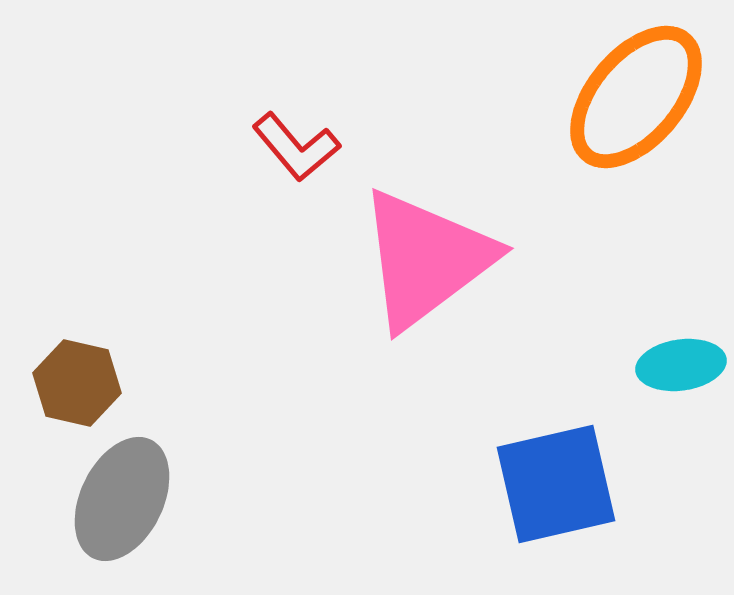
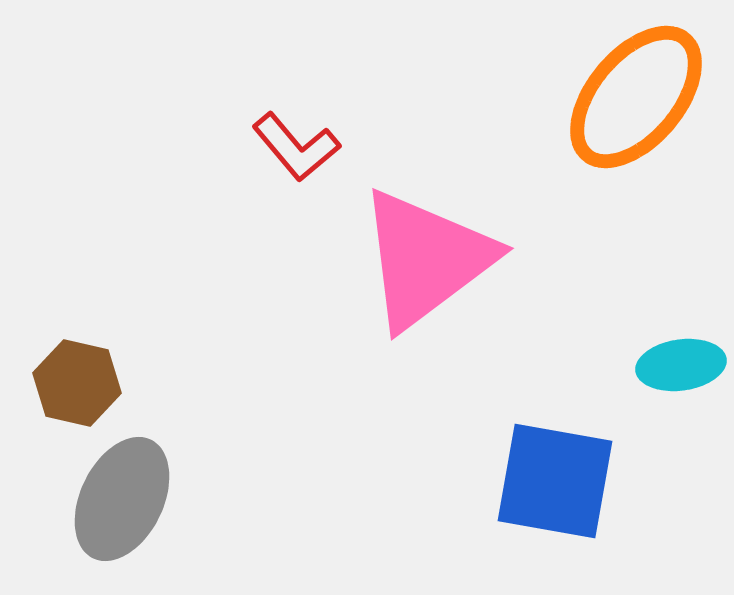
blue square: moved 1 px left, 3 px up; rotated 23 degrees clockwise
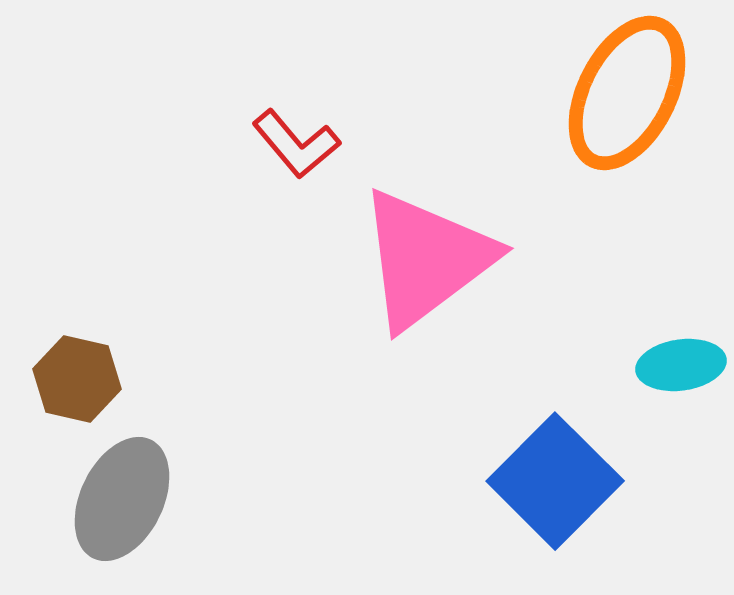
orange ellipse: moved 9 px left, 4 px up; rotated 13 degrees counterclockwise
red L-shape: moved 3 px up
brown hexagon: moved 4 px up
blue square: rotated 35 degrees clockwise
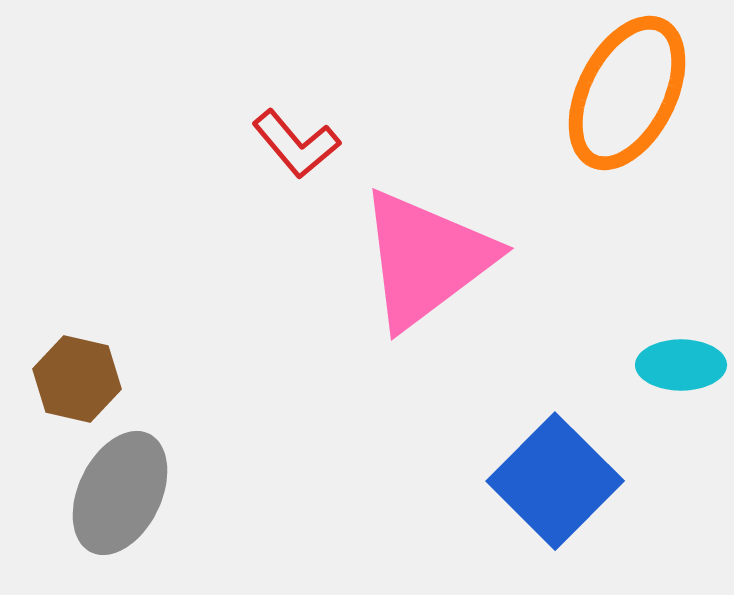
cyan ellipse: rotated 8 degrees clockwise
gray ellipse: moved 2 px left, 6 px up
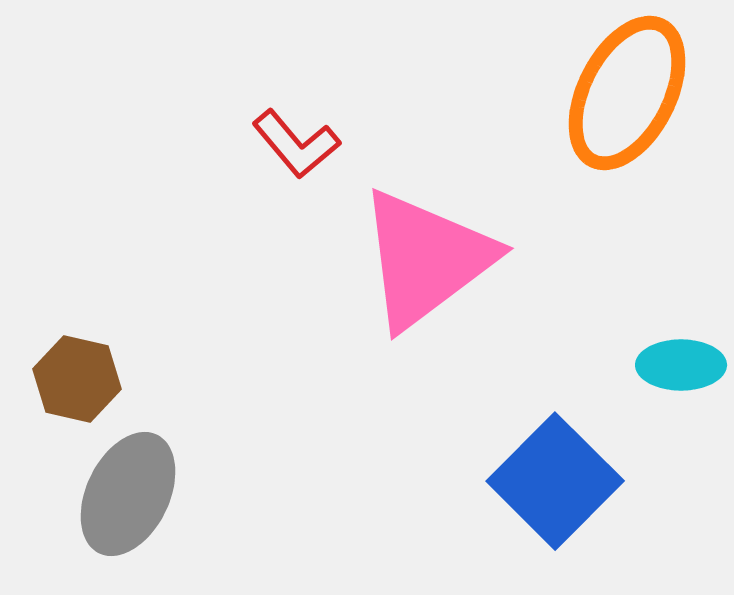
gray ellipse: moved 8 px right, 1 px down
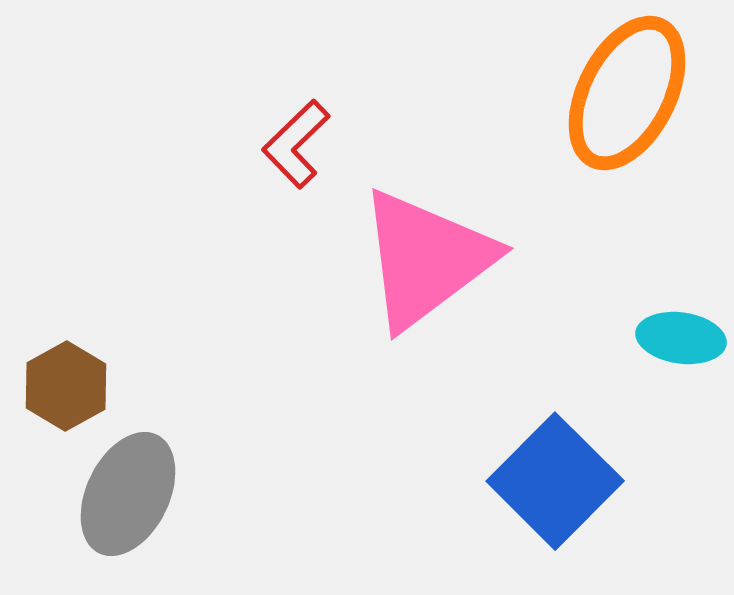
red L-shape: rotated 86 degrees clockwise
cyan ellipse: moved 27 px up; rotated 8 degrees clockwise
brown hexagon: moved 11 px left, 7 px down; rotated 18 degrees clockwise
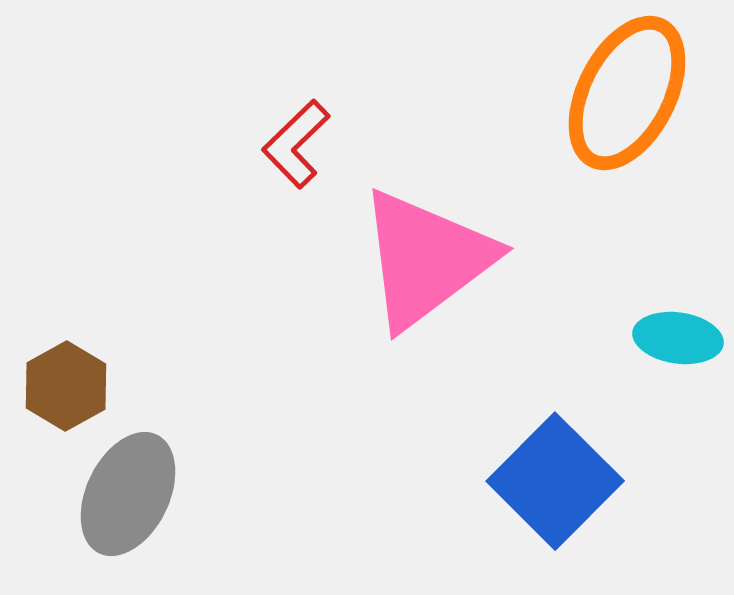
cyan ellipse: moved 3 px left
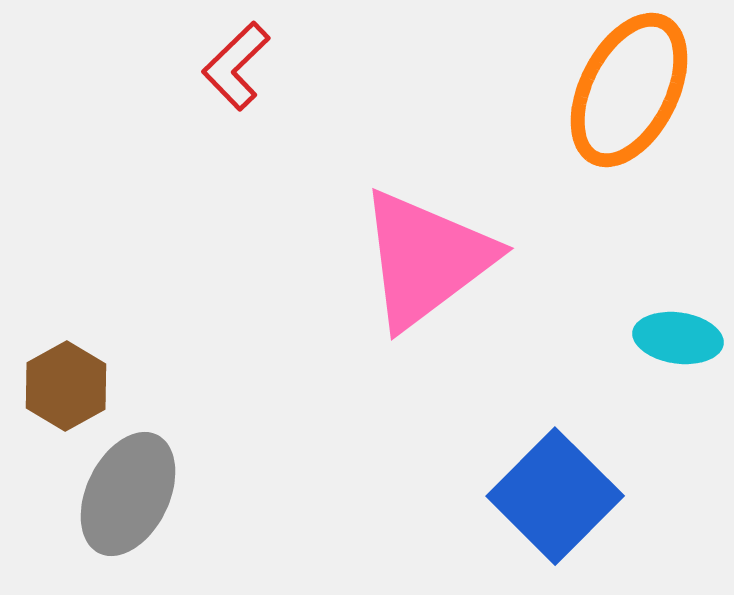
orange ellipse: moved 2 px right, 3 px up
red L-shape: moved 60 px left, 78 px up
blue square: moved 15 px down
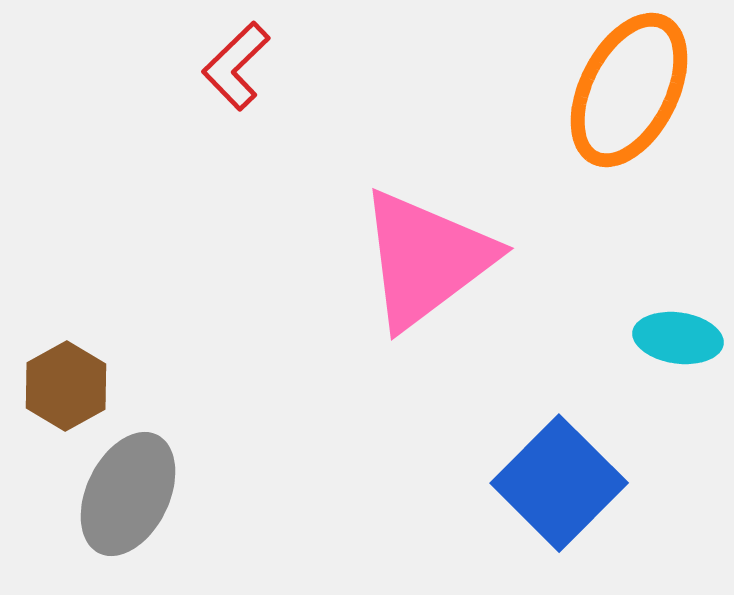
blue square: moved 4 px right, 13 px up
